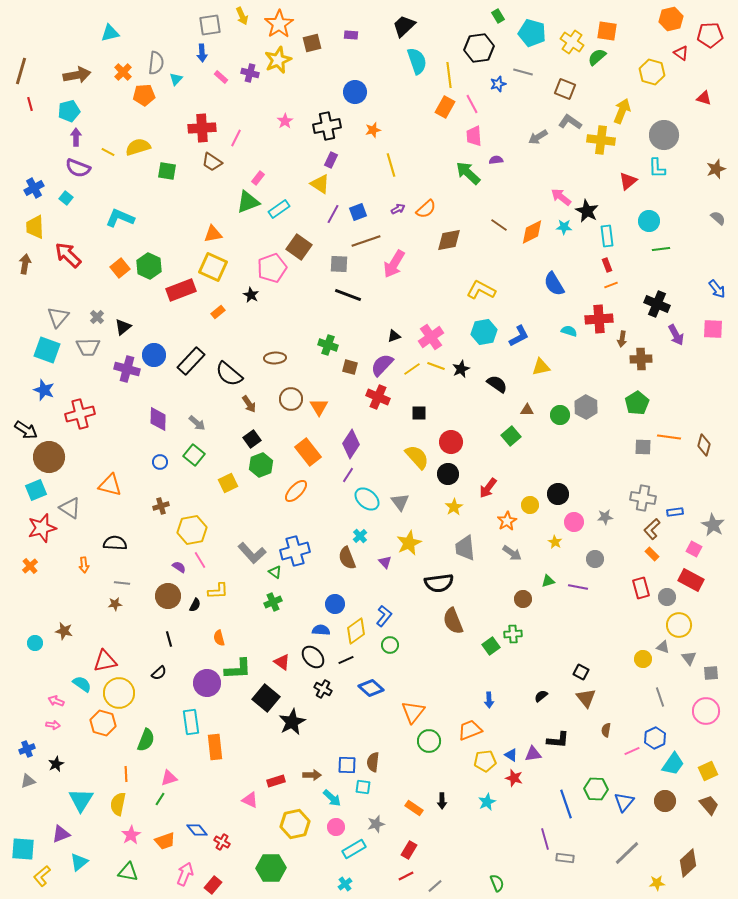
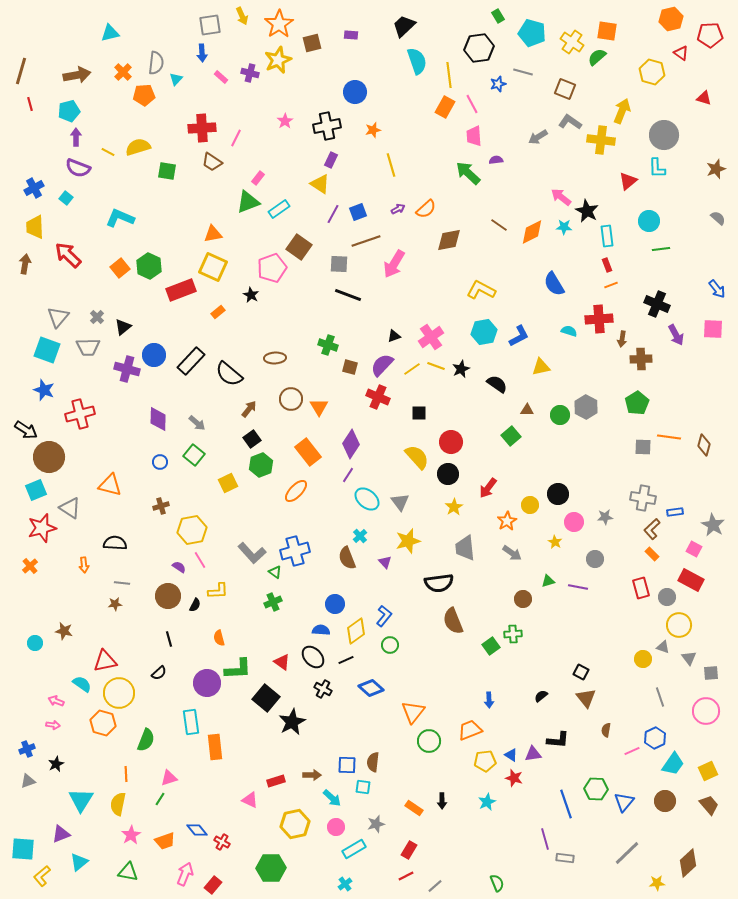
brown arrow at (249, 404): moved 5 px down; rotated 108 degrees counterclockwise
yellow star at (409, 543): moved 1 px left, 2 px up; rotated 10 degrees clockwise
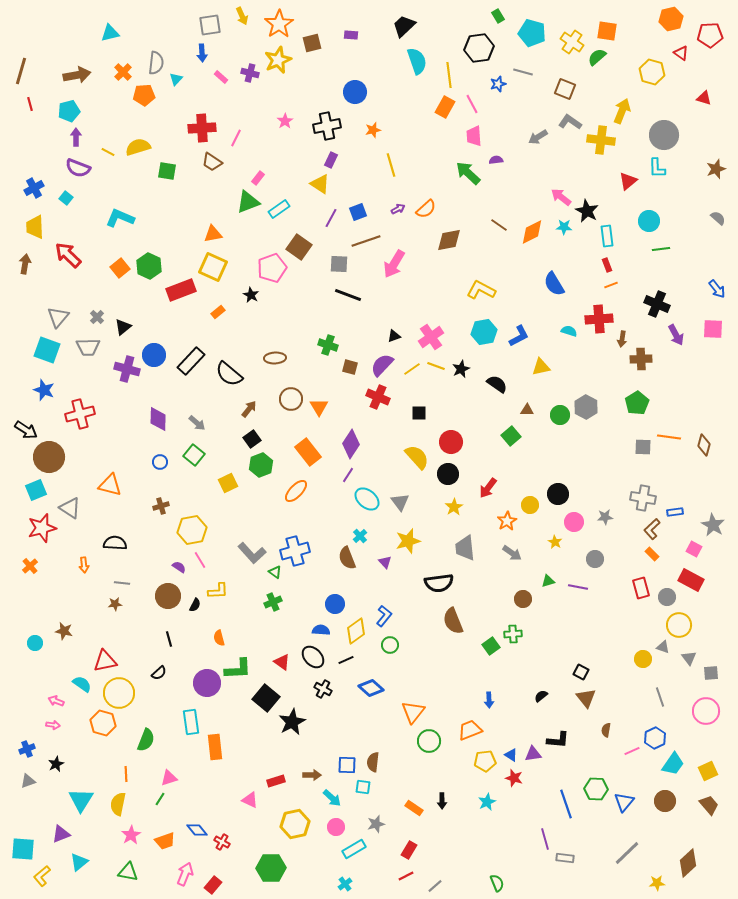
purple line at (333, 214): moved 2 px left, 4 px down
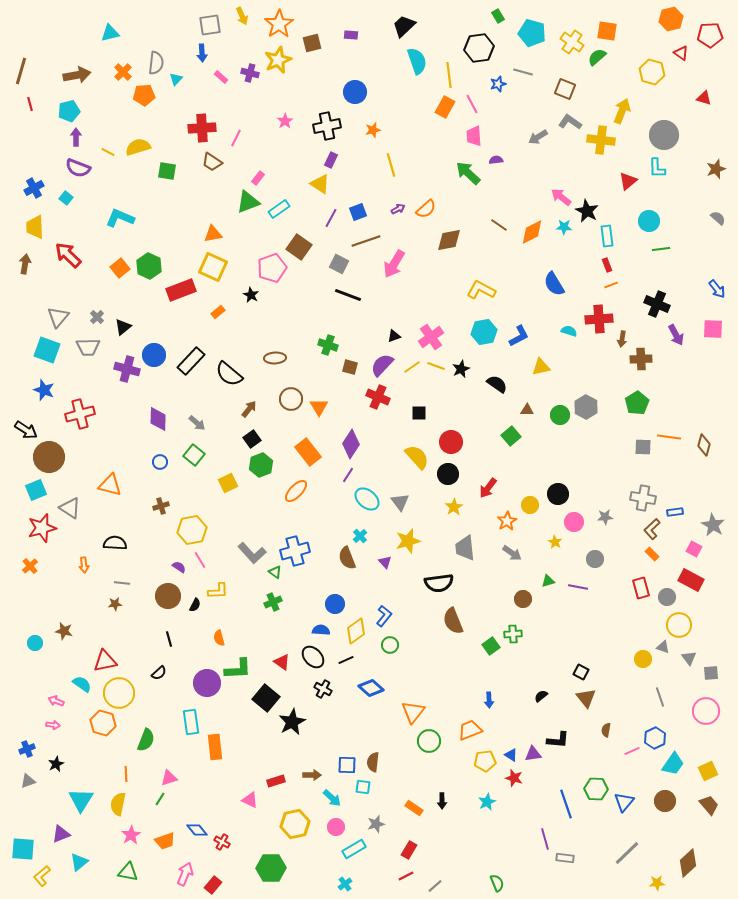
gray square at (339, 264): rotated 24 degrees clockwise
yellow line at (412, 369): moved 2 px up
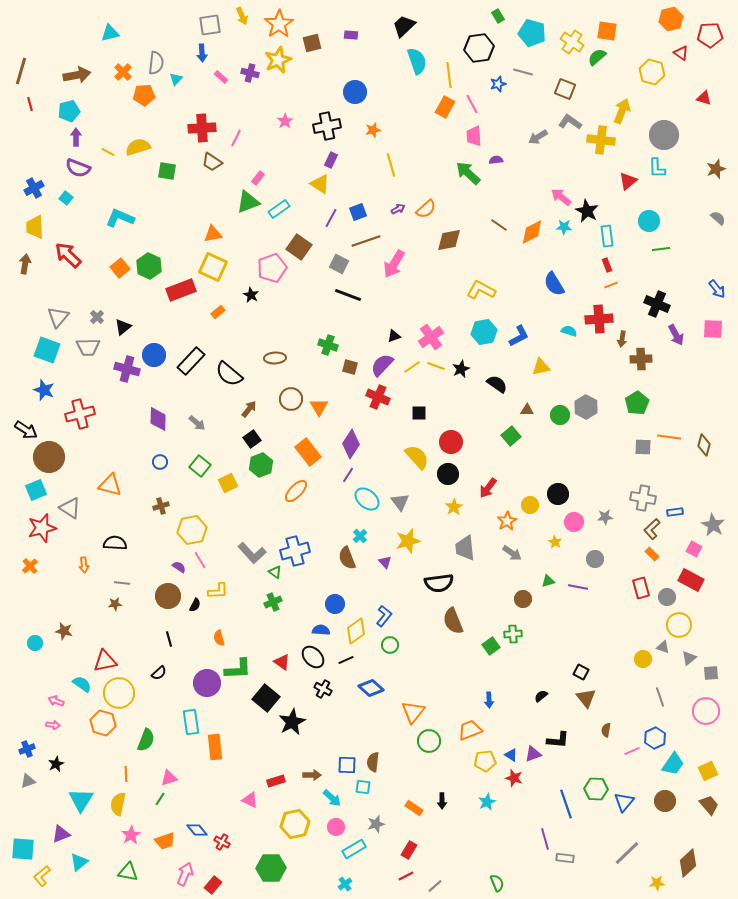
green square at (194, 455): moved 6 px right, 11 px down
gray triangle at (689, 658): rotated 28 degrees clockwise
purple triangle at (533, 754): rotated 12 degrees counterclockwise
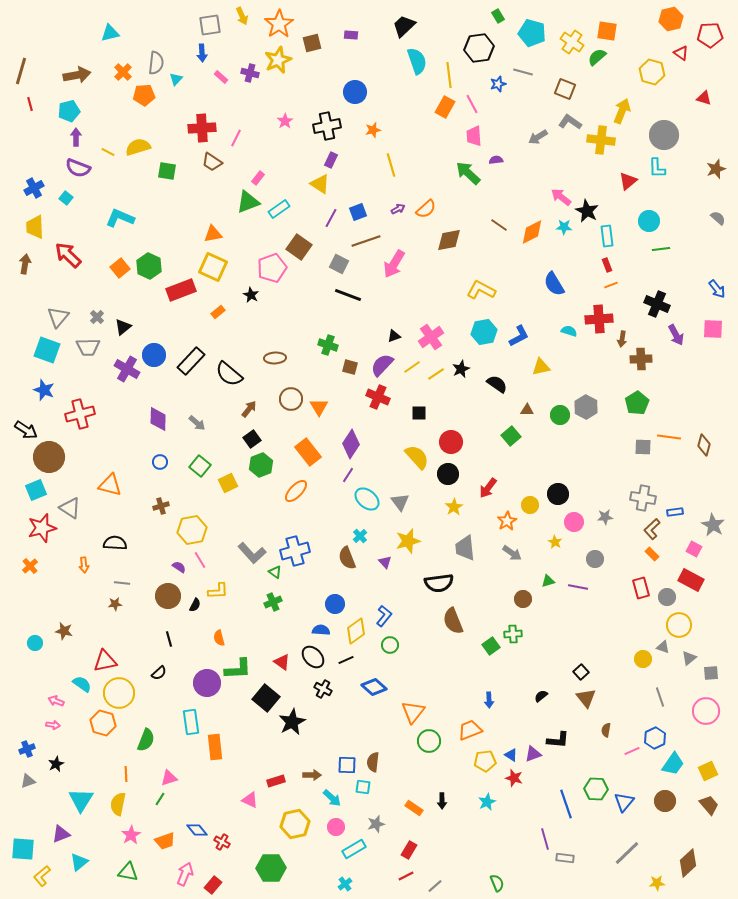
yellow line at (436, 366): moved 8 px down; rotated 54 degrees counterclockwise
purple cross at (127, 369): rotated 15 degrees clockwise
black square at (581, 672): rotated 21 degrees clockwise
blue diamond at (371, 688): moved 3 px right, 1 px up
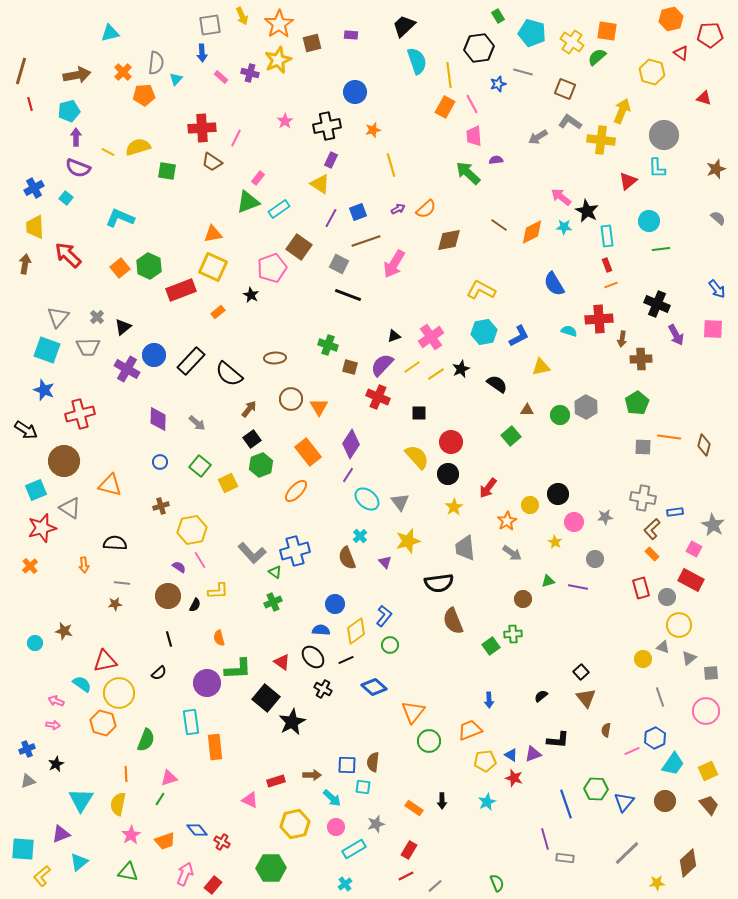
brown circle at (49, 457): moved 15 px right, 4 px down
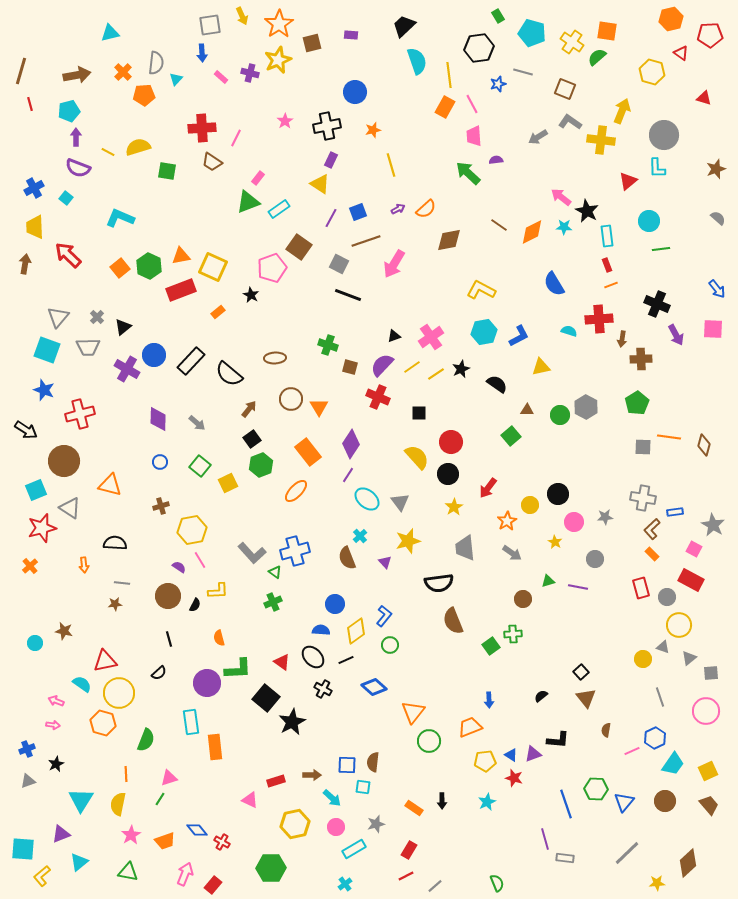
orange triangle at (213, 234): moved 32 px left, 22 px down
orange trapezoid at (470, 730): moved 3 px up
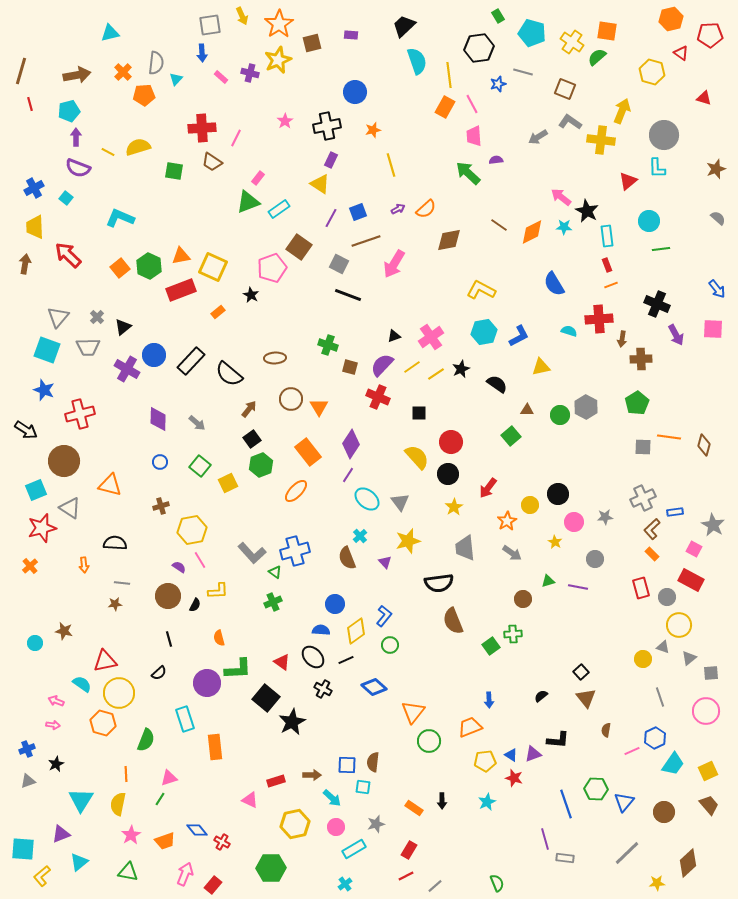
green square at (167, 171): moved 7 px right
gray cross at (643, 498): rotated 35 degrees counterclockwise
cyan rectangle at (191, 722): moved 6 px left, 3 px up; rotated 10 degrees counterclockwise
brown circle at (665, 801): moved 1 px left, 11 px down
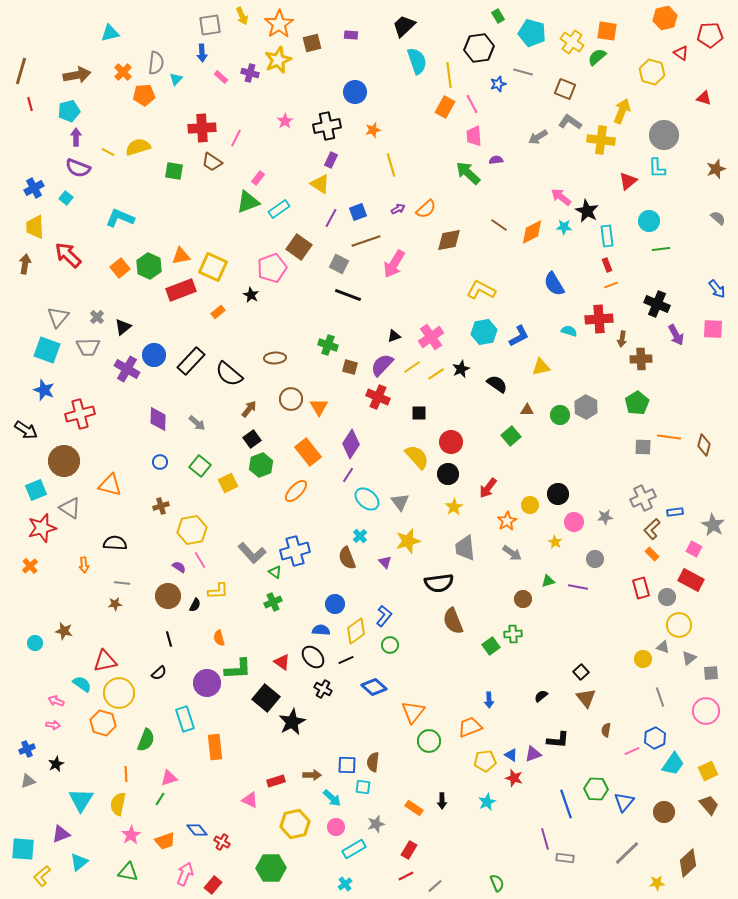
orange hexagon at (671, 19): moved 6 px left, 1 px up
